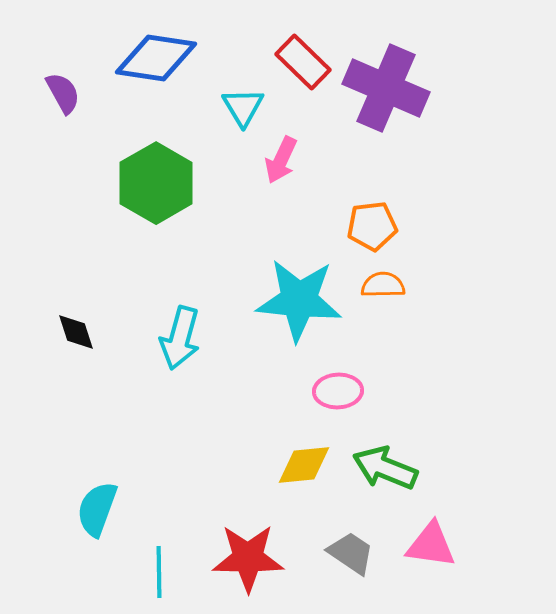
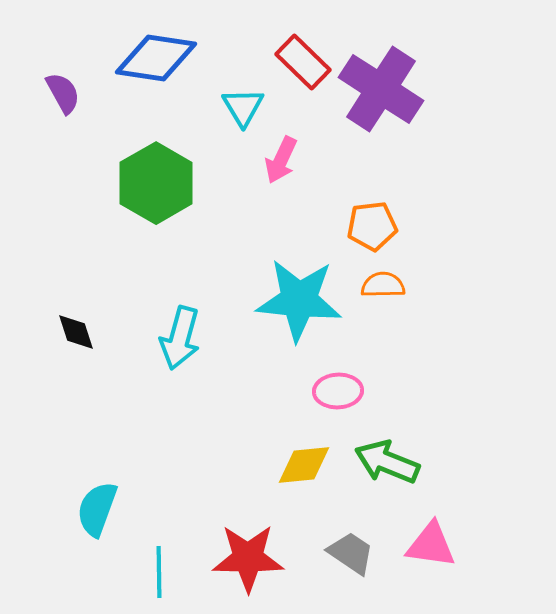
purple cross: moved 5 px left, 1 px down; rotated 10 degrees clockwise
green arrow: moved 2 px right, 6 px up
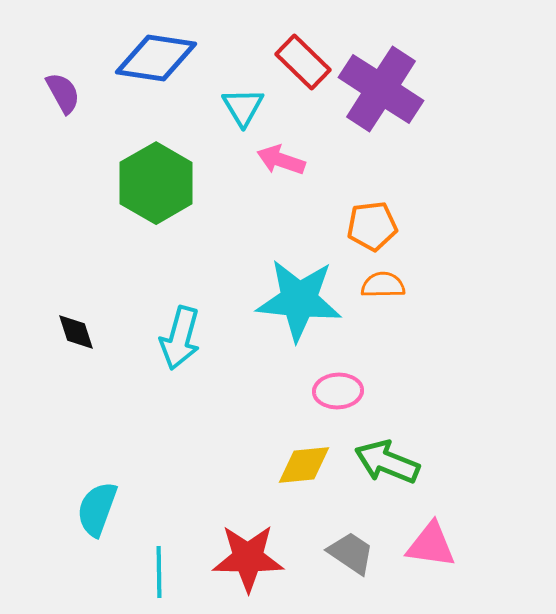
pink arrow: rotated 84 degrees clockwise
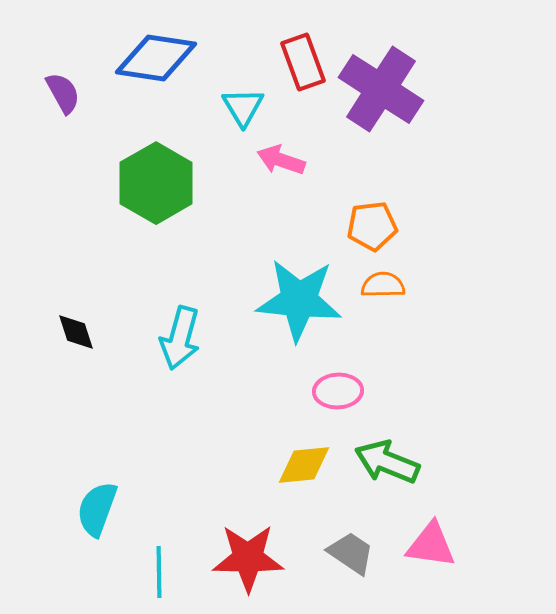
red rectangle: rotated 26 degrees clockwise
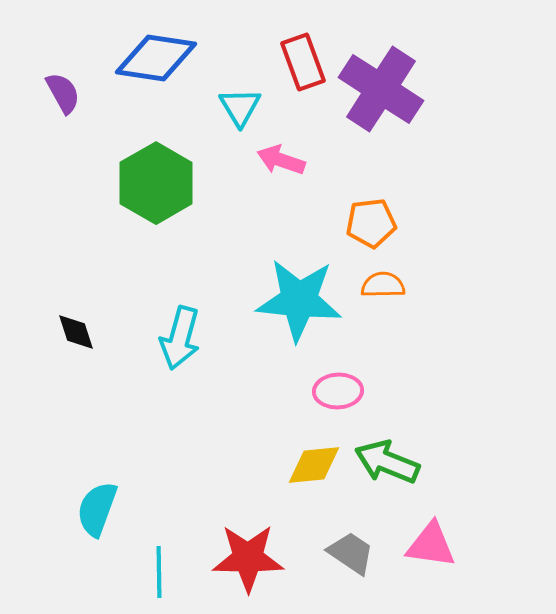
cyan triangle: moved 3 px left
orange pentagon: moved 1 px left, 3 px up
yellow diamond: moved 10 px right
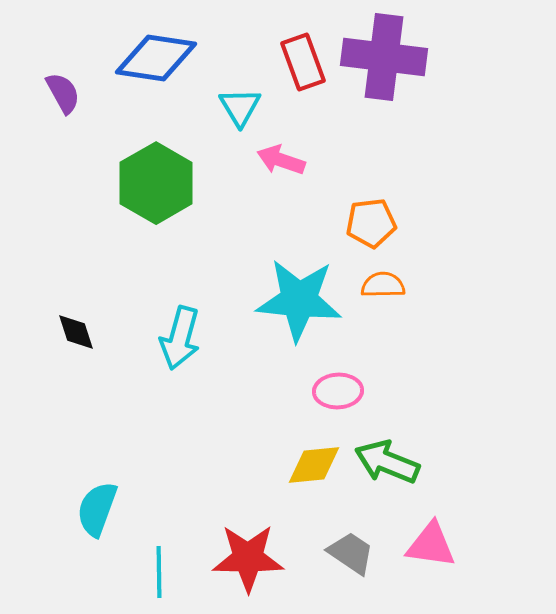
purple cross: moved 3 px right, 32 px up; rotated 26 degrees counterclockwise
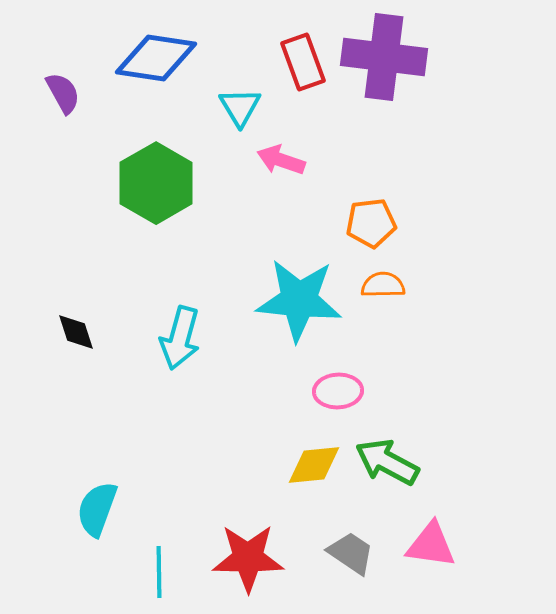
green arrow: rotated 6 degrees clockwise
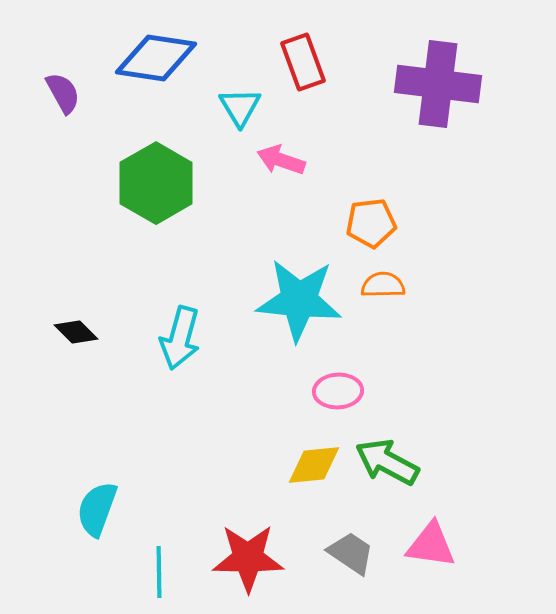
purple cross: moved 54 px right, 27 px down
black diamond: rotated 27 degrees counterclockwise
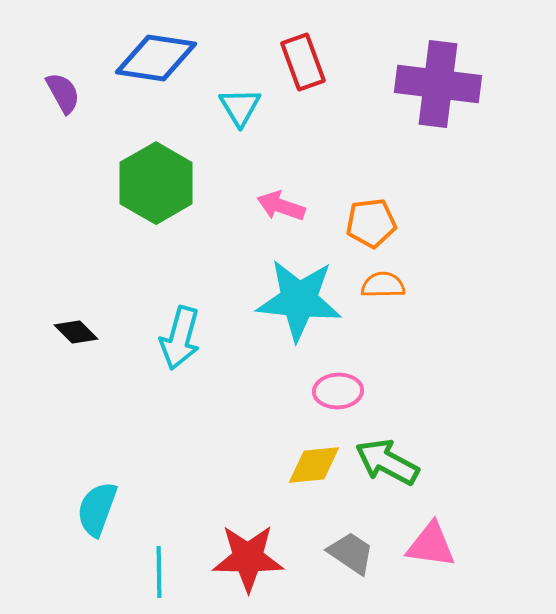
pink arrow: moved 46 px down
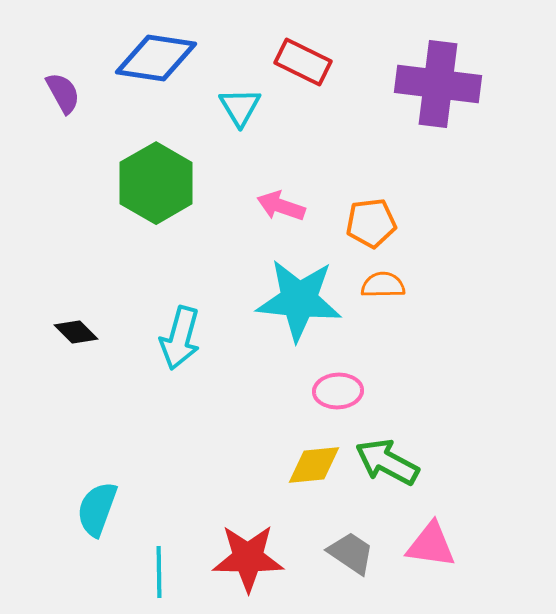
red rectangle: rotated 44 degrees counterclockwise
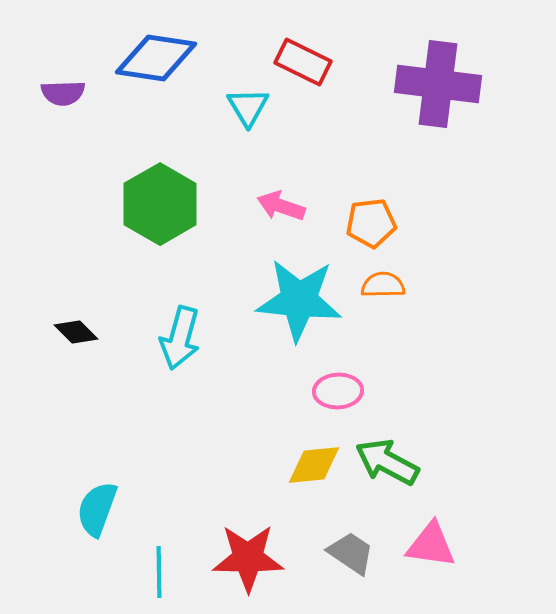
purple semicircle: rotated 117 degrees clockwise
cyan triangle: moved 8 px right
green hexagon: moved 4 px right, 21 px down
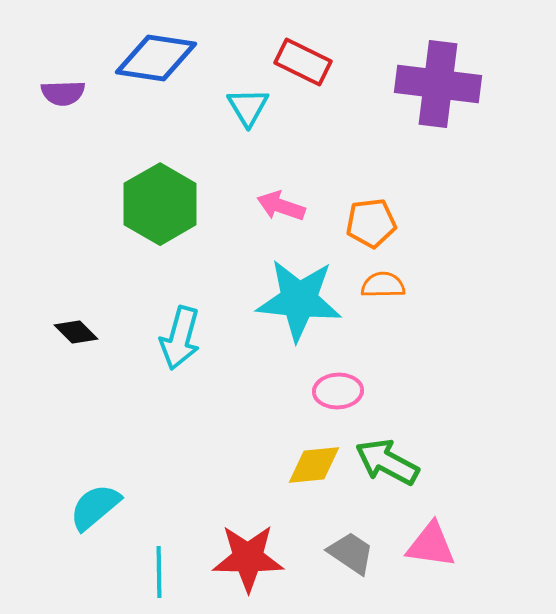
cyan semicircle: moved 2 px left, 2 px up; rotated 30 degrees clockwise
